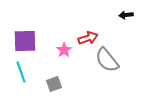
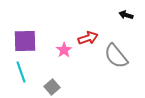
black arrow: rotated 24 degrees clockwise
gray semicircle: moved 9 px right, 4 px up
gray square: moved 2 px left, 3 px down; rotated 21 degrees counterclockwise
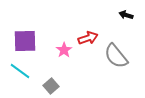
cyan line: moved 1 px left, 1 px up; rotated 35 degrees counterclockwise
gray square: moved 1 px left, 1 px up
